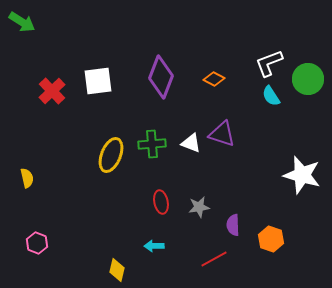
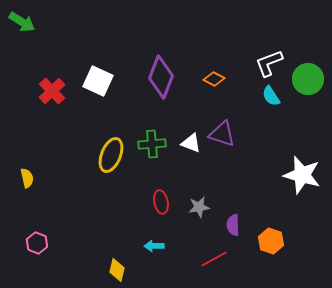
white square: rotated 32 degrees clockwise
orange hexagon: moved 2 px down
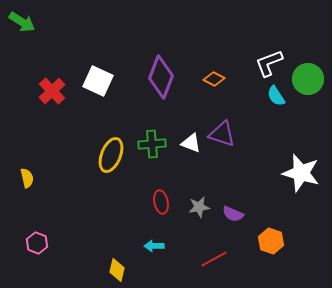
cyan semicircle: moved 5 px right
white star: moved 1 px left, 2 px up
purple semicircle: moved 11 px up; rotated 65 degrees counterclockwise
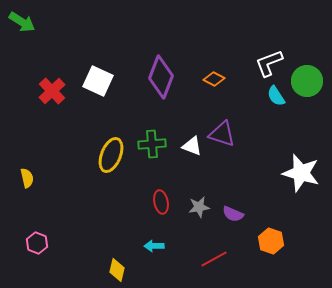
green circle: moved 1 px left, 2 px down
white triangle: moved 1 px right, 3 px down
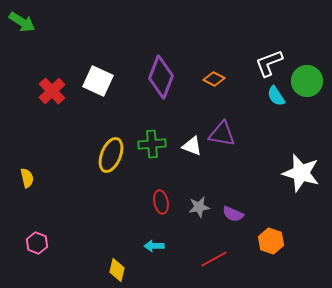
purple triangle: rotated 8 degrees counterclockwise
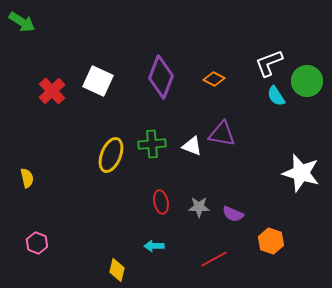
gray star: rotated 10 degrees clockwise
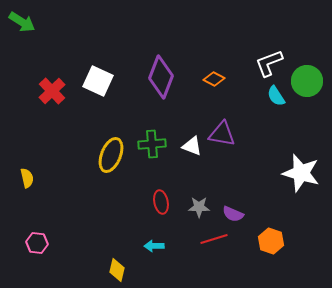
pink hexagon: rotated 15 degrees counterclockwise
red line: moved 20 px up; rotated 12 degrees clockwise
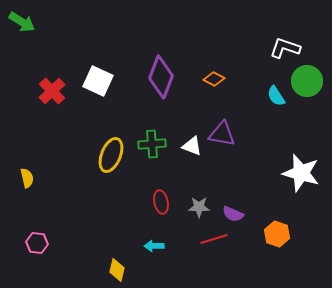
white L-shape: moved 16 px right, 15 px up; rotated 40 degrees clockwise
orange hexagon: moved 6 px right, 7 px up
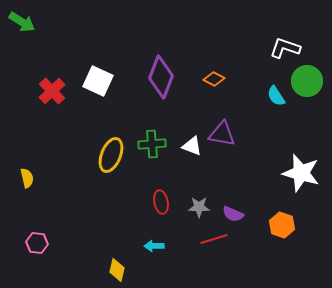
orange hexagon: moved 5 px right, 9 px up
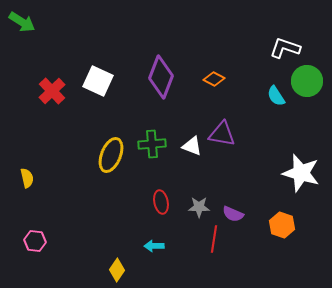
red line: rotated 64 degrees counterclockwise
pink hexagon: moved 2 px left, 2 px up
yellow diamond: rotated 20 degrees clockwise
